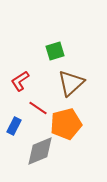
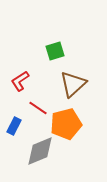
brown triangle: moved 2 px right, 1 px down
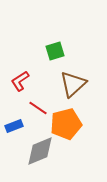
blue rectangle: rotated 42 degrees clockwise
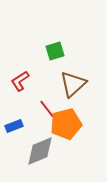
red line: moved 9 px right, 1 px down; rotated 18 degrees clockwise
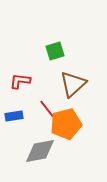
red L-shape: rotated 40 degrees clockwise
blue rectangle: moved 10 px up; rotated 12 degrees clockwise
gray diamond: rotated 12 degrees clockwise
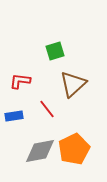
orange pentagon: moved 8 px right, 25 px down; rotated 12 degrees counterclockwise
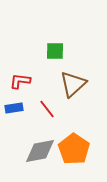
green square: rotated 18 degrees clockwise
blue rectangle: moved 8 px up
orange pentagon: rotated 12 degrees counterclockwise
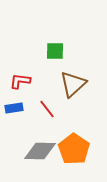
gray diamond: rotated 12 degrees clockwise
